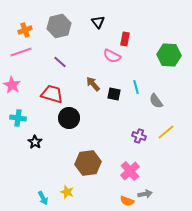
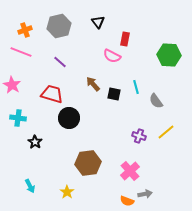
pink line: rotated 40 degrees clockwise
yellow star: rotated 16 degrees clockwise
cyan arrow: moved 13 px left, 12 px up
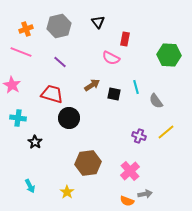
orange cross: moved 1 px right, 1 px up
pink semicircle: moved 1 px left, 2 px down
brown arrow: moved 1 px left, 1 px down; rotated 98 degrees clockwise
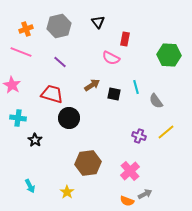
black star: moved 2 px up
gray arrow: rotated 16 degrees counterclockwise
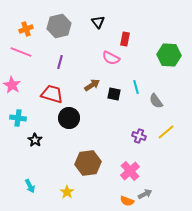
purple line: rotated 64 degrees clockwise
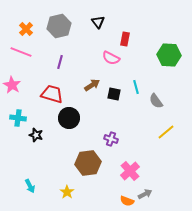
orange cross: rotated 24 degrees counterclockwise
purple cross: moved 28 px left, 3 px down
black star: moved 1 px right, 5 px up; rotated 16 degrees counterclockwise
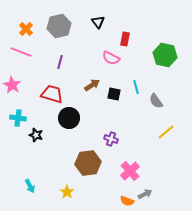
green hexagon: moved 4 px left; rotated 10 degrees clockwise
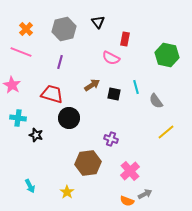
gray hexagon: moved 5 px right, 3 px down
green hexagon: moved 2 px right
